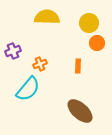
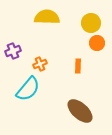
yellow circle: moved 2 px right
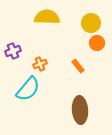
orange rectangle: rotated 40 degrees counterclockwise
brown ellipse: moved 1 px up; rotated 44 degrees clockwise
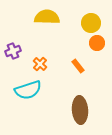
orange cross: rotated 24 degrees counterclockwise
cyan semicircle: moved 1 px down; rotated 32 degrees clockwise
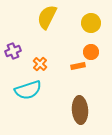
yellow semicircle: rotated 65 degrees counterclockwise
orange circle: moved 6 px left, 9 px down
orange rectangle: rotated 64 degrees counterclockwise
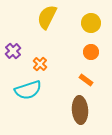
purple cross: rotated 21 degrees counterclockwise
orange rectangle: moved 8 px right, 14 px down; rotated 48 degrees clockwise
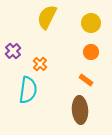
cyan semicircle: rotated 64 degrees counterclockwise
